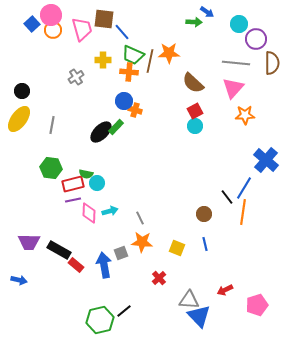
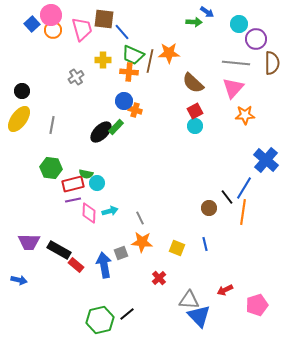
brown circle at (204, 214): moved 5 px right, 6 px up
black line at (124, 311): moved 3 px right, 3 px down
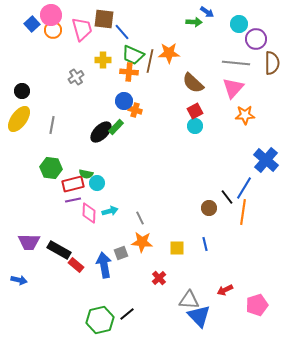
yellow square at (177, 248): rotated 21 degrees counterclockwise
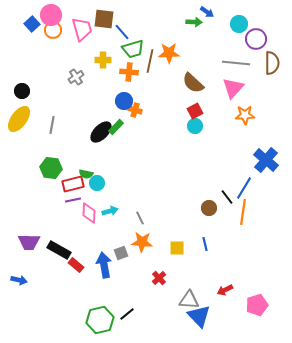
green trapezoid at (133, 55): moved 6 px up; rotated 40 degrees counterclockwise
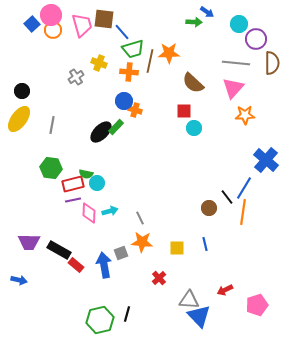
pink trapezoid at (82, 29): moved 4 px up
yellow cross at (103, 60): moved 4 px left, 3 px down; rotated 21 degrees clockwise
red square at (195, 111): moved 11 px left; rotated 28 degrees clockwise
cyan circle at (195, 126): moved 1 px left, 2 px down
black line at (127, 314): rotated 35 degrees counterclockwise
